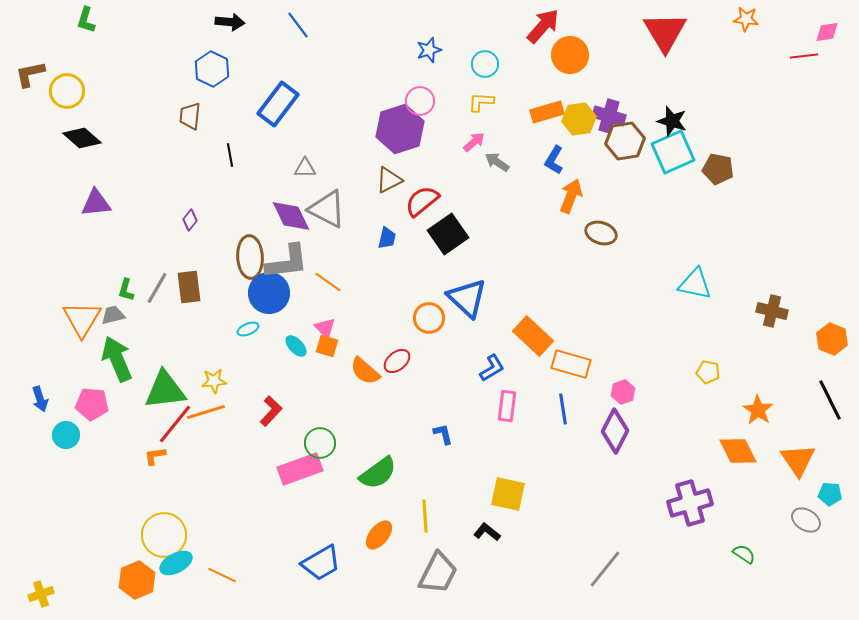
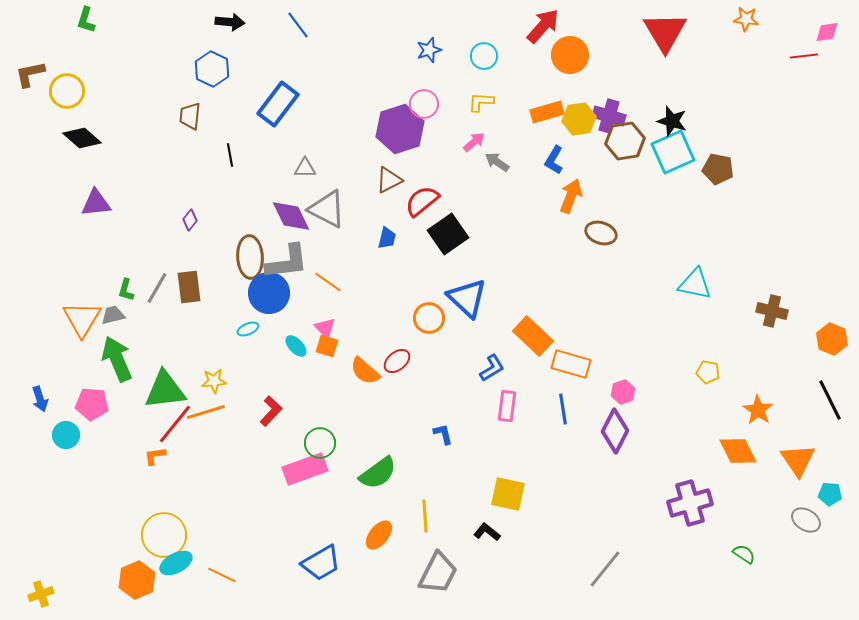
cyan circle at (485, 64): moved 1 px left, 8 px up
pink circle at (420, 101): moved 4 px right, 3 px down
pink rectangle at (300, 469): moved 5 px right
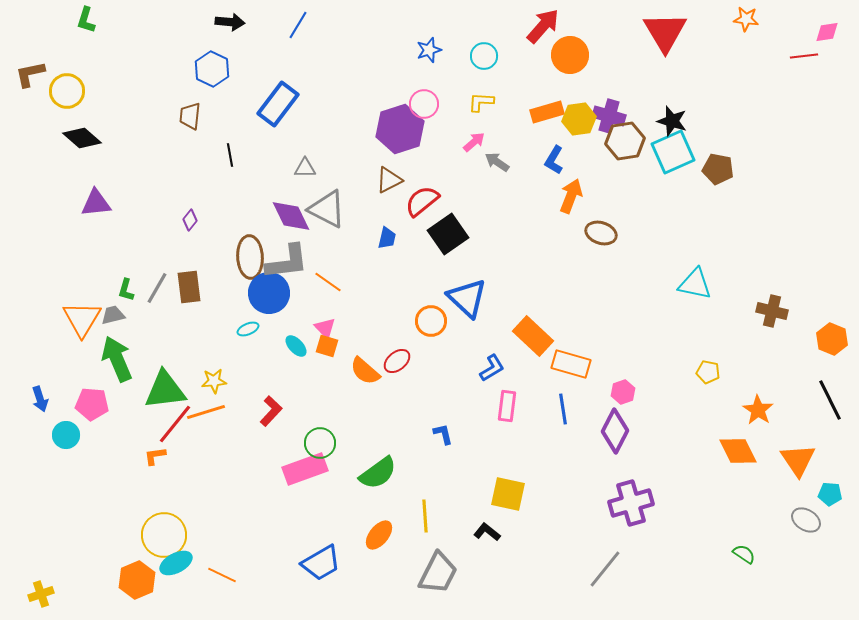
blue line at (298, 25): rotated 68 degrees clockwise
orange circle at (429, 318): moved 2 px right, 3 px down
purple cross at (690, 503): moved 59 px left
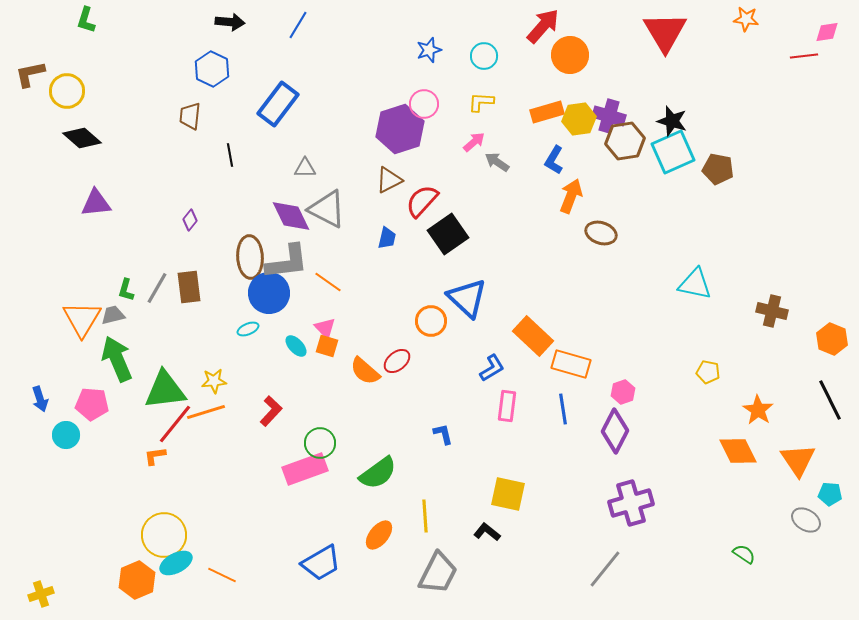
red semicircle at (422, 201): rotated 9 degrees counterclockwise
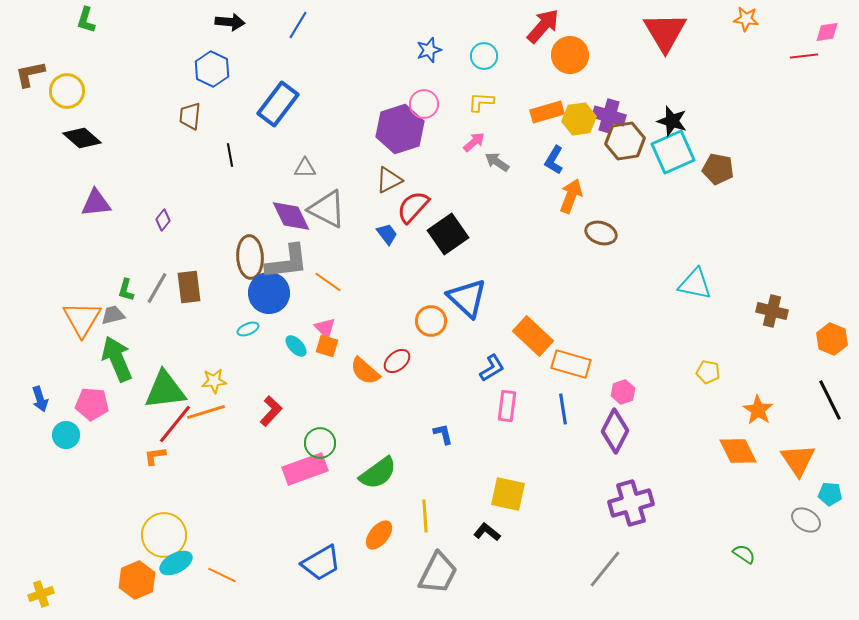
red semicircle at (422, 201): moved 9 px left, 6 px down
purple diamond at (190, 220): moved 27 px left
blue trapezoid at (387, 238): moved 4 px up; rotated 50 degrees counterclockwise
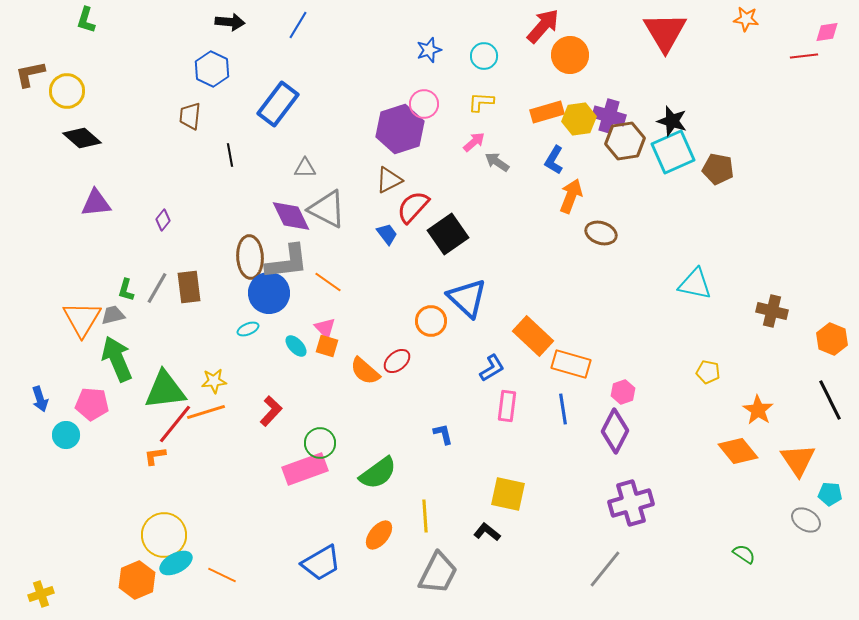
orange diamond at (738, 451): rotated 12 degrees counterclockwise
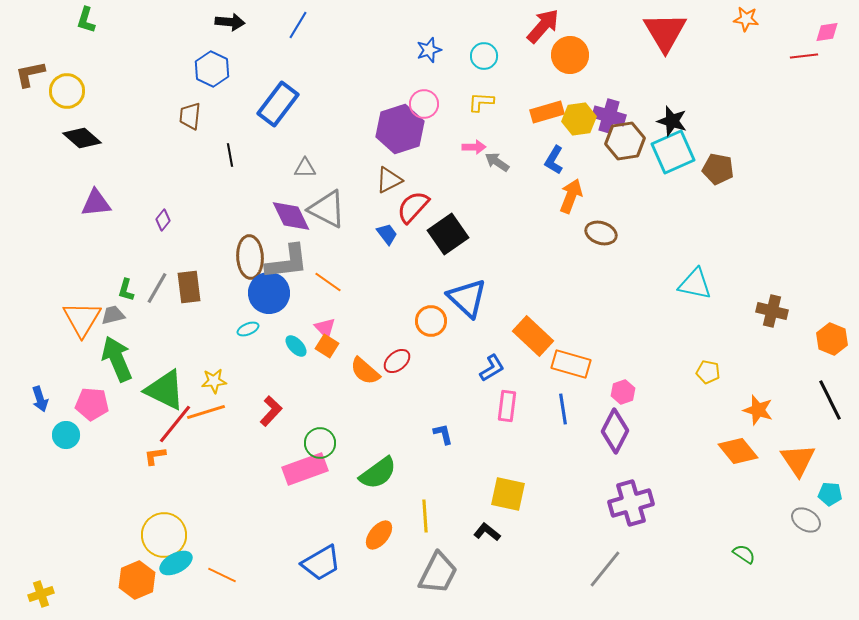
pink arrow at (474, 142): moved 5 px down; rotated 40 degrees clockwise
orange square at (327, 346): rotated 15 degrees clockwise
green triangle at (165, 390): rotated 33 degrees clockwise
orange star at (758, 410): rotated 16 degrees counterclockwise
